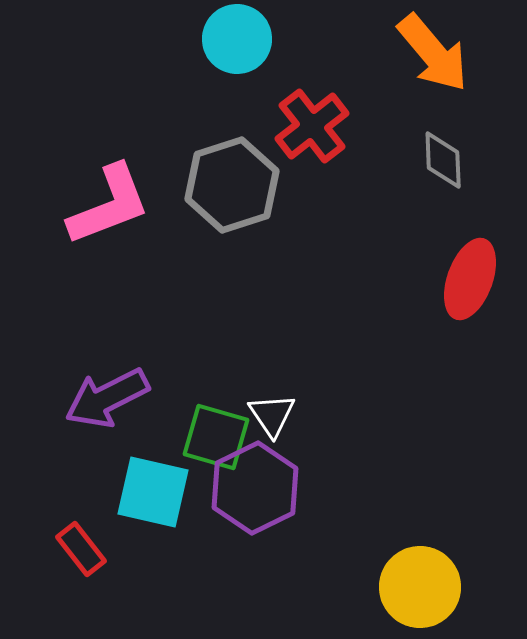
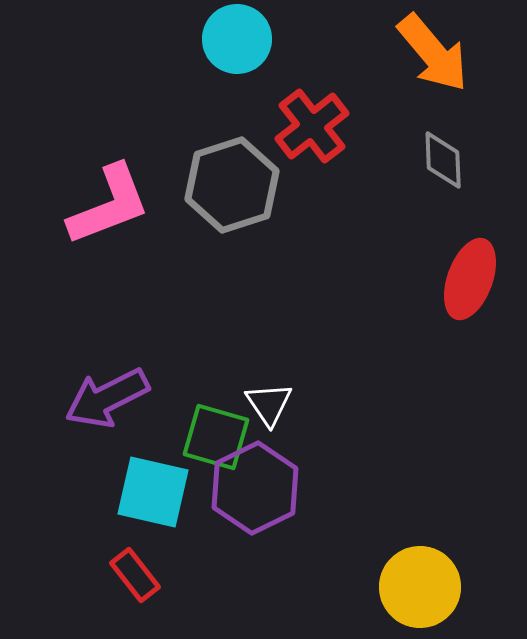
white triangle: moved 3 px left, 11 px up
red rectangle: moved 54 px right, 26 px down
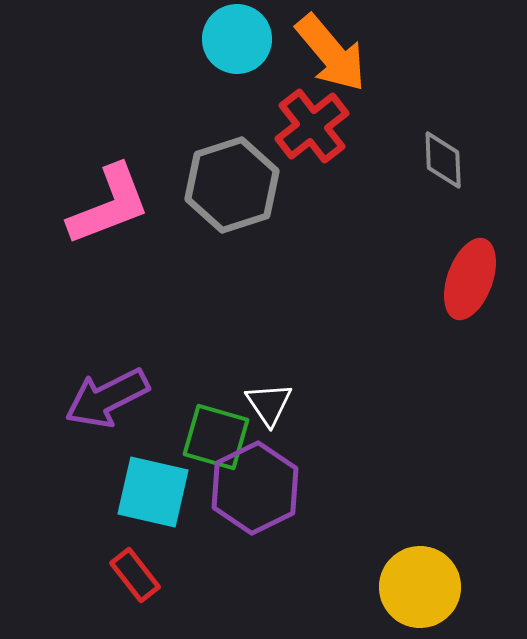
orange arrow: moved 102 px left
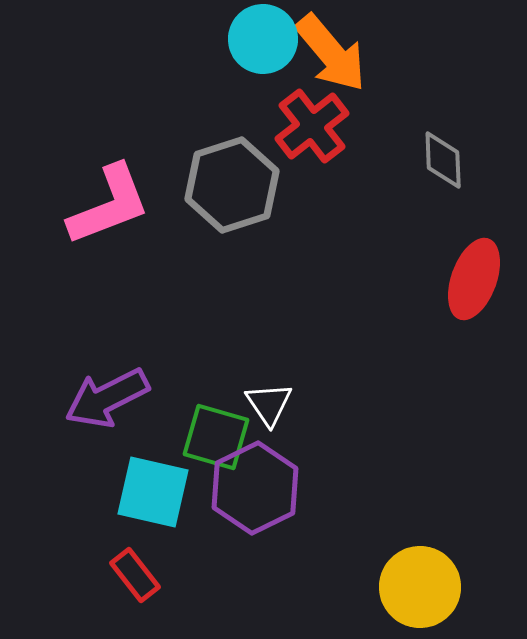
cyan circle: moved 26 px right
red ellipse: moved 4 px right
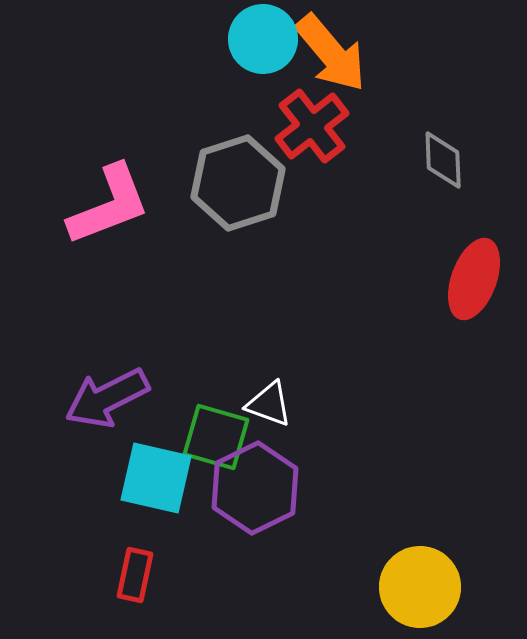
gray hexagon: moved 6 px right, 2 px up
white triangle: rotated 36 degrees counterclockwise
cyan square: moved 3 px right, 14 px up
red rectangle: rotated 50 degrees clockwise
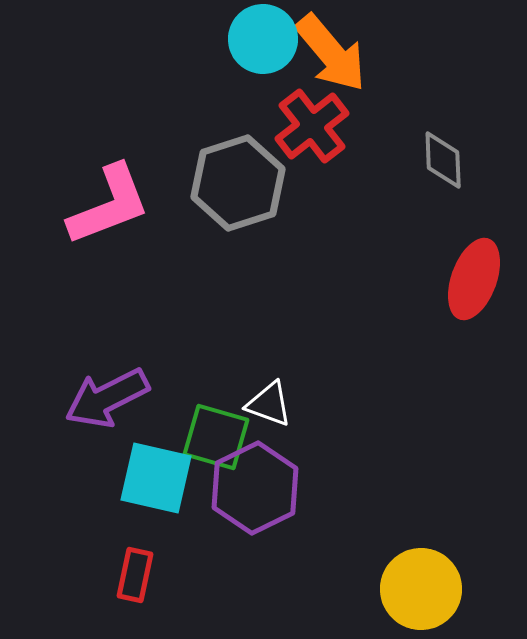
yellow circle: moved 1 px right, 2 px down
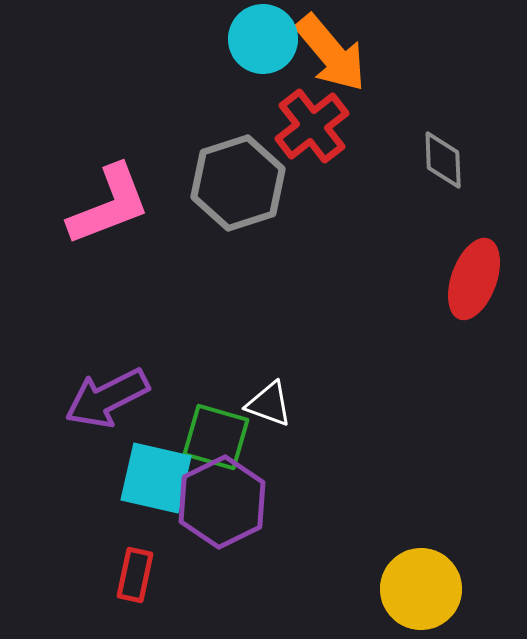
purple hexagon: moved 33 px left, 14 px down
